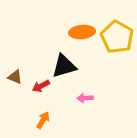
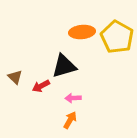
brown triangle: rotated 21 degrees clockwise
pink arrow: moved 12 px left
orange arrow: moved 27 px right
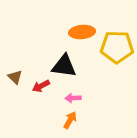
yellow pentagon: moved 10 px down; rotated 28 degrees counterclockwise
black triangle: rotated 24 degrees clockwise
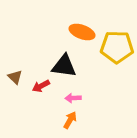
orange ellipse: rotated 25 degrees clockwise
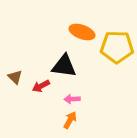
pink arrow: moved 1 px left, 1 px down
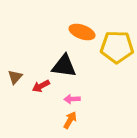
brown triangle: rotated 28 degrees clockwise
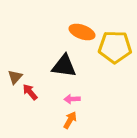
yellow pentagon: moved 2 px left
red arrow: moved 11 px left, 6 px down; rotated 78 degrees clockwise
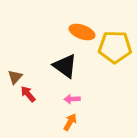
black triangle: moved 1 px right; rotated 28 degrees clockwise
red arrow: moved 2 px left, 2 px down
orange arrow: moved 2 px down
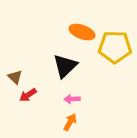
black triangle: rotated 40 degrees clockwise
brown triangle: rotated 28 degrees counterclockwise
red arrow: moved 1 px down; rotated 84 degrees counterclockwise
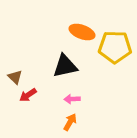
black triangle: rotated 32 degrees clockwise
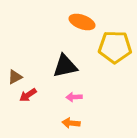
orange ellipse: moved 10 px up
brown triangle: rotated 49 degrees clockwise
pink arrow: moved 2 px right, 2 px up
orange arrow: moved 1 px right, 1 px down; rotated 114 degrees counterclockwise
